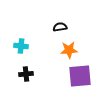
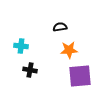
black cross: moved 4 px right, 4 px up; rotated 16 degrees clockwise
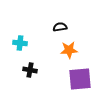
cyan cross: moved 1 px left, 3 px up
purple square: moved 3 px down
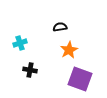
cyan cross: rotated 24 degrees counterclockwise
orange star: rotated 24 degrees counterclockwise
purple square: rotated 25 degrees clockwise
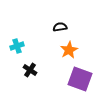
cyan cross: moved 3 px left, 3 px down
black cross: rotated 24 degrees clockwise
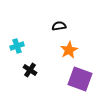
black semicircle: moved 1 px left, 1 px up
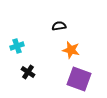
orange star: moved 2 px right; rotated 30 degrees counterclockwise
black cross: moved 2 px left, 2 px down
purple square: moved 1 px left
